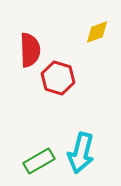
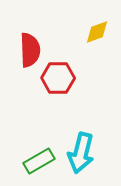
red hexagon: rotated 16 degrees counterclockwise
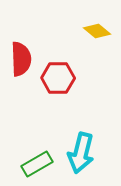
yellow diamond: moved 1 px up; rotated 60 degrees clockwise
red semicircle: moved 9 px left, 9 px down
green rectangle: moved 2 px left, 3 px down
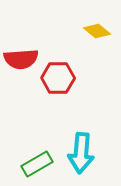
red semicircle: rotated 88 degrees clockwise
cyan arrow: rotated 9 degrees counterclockwise
